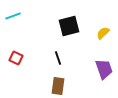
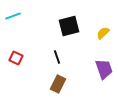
black line: moved 1 px left, 1 px up
brown rectangle: moved 2 px up; rotated 18 degrees clockwise
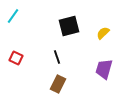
cyan line: rotated 35 degrees counterclockwise
purple trapezoid: rotated 145 degrees counterclockwise
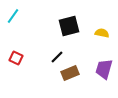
yellow semicircle: moved 1 px left; rotated 56 degrees clockwise
black line: rotated 64 degrees clockwise
brown rectangle: moved 12 px right, 11 px up; rotated 42 degrees clockwise
